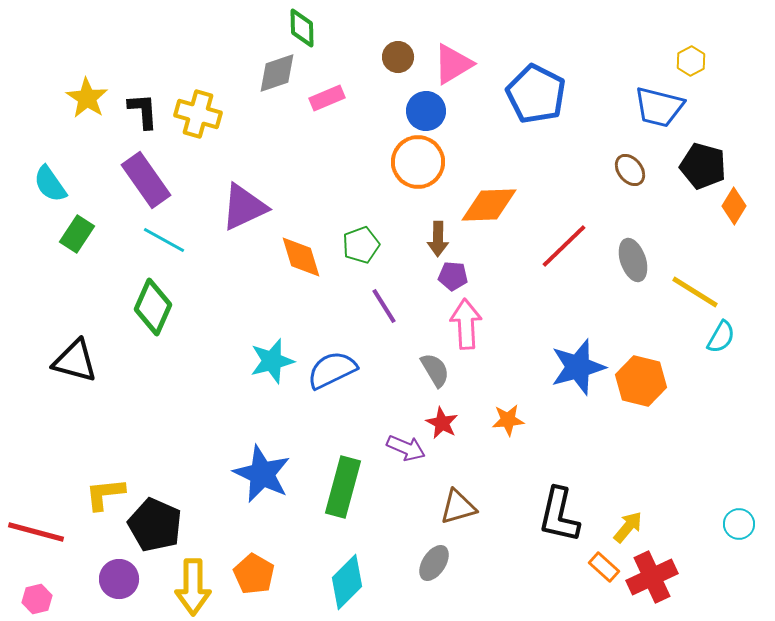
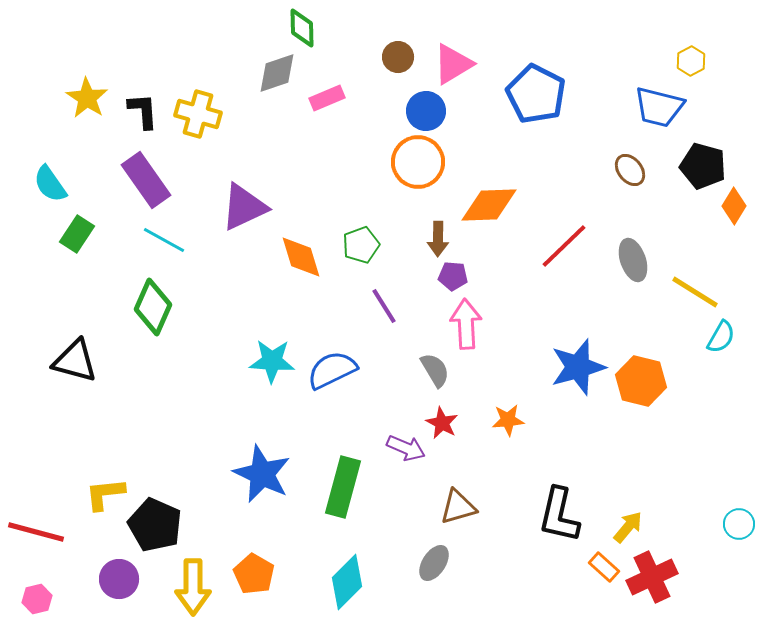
cyan star at (272, 361): rotated 18 degrees clockwise
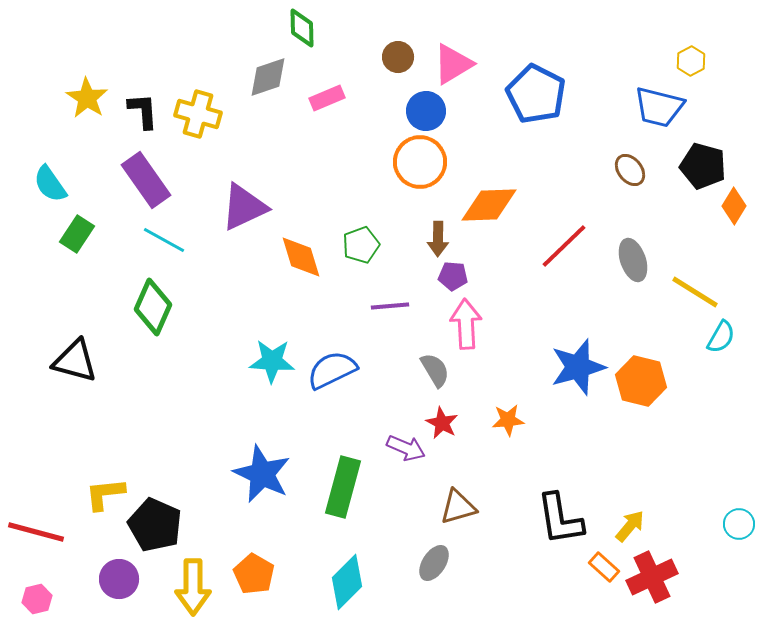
gray diamond at (277, 73): moved 9 px left, 4 px down
orange circle at (418, 162): moved 2 px right
purple line at (384, 306): moved 6 px right; rotated 63 degrees counterclockwise
black L-shape at (559, 515): moved 1 px right, 4 px down; rotated 22 degrees counterclockwise
yellow arrow at (628, 527): moved 2 px right, 1 px up
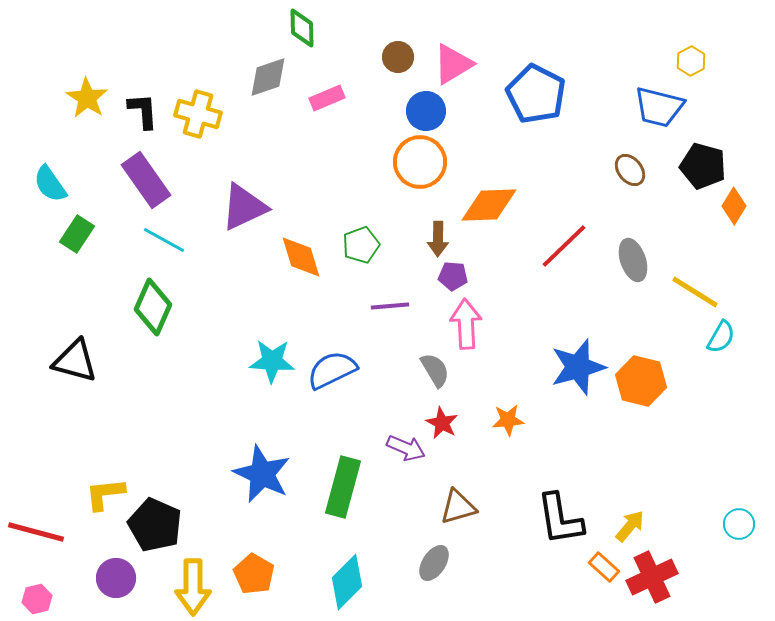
purple circle at (119, 579): moved 3 px left, 1 px up
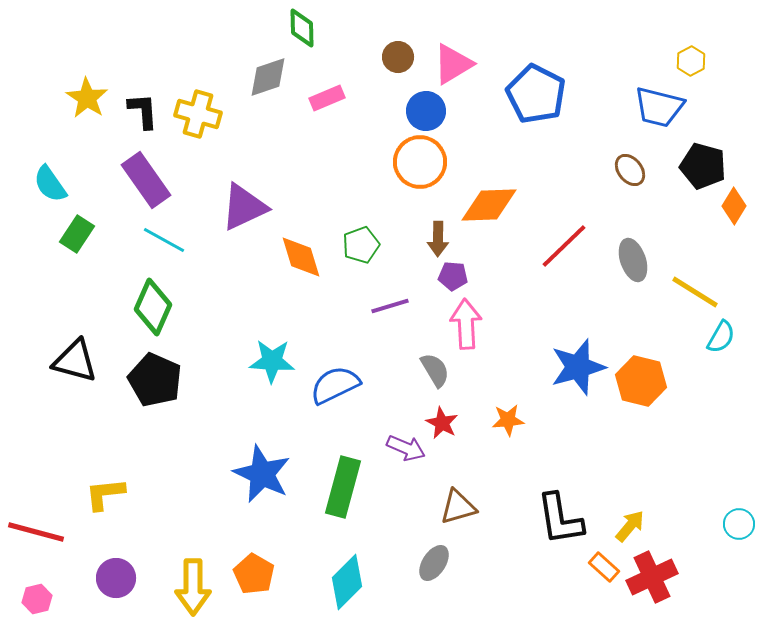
purple line at (390, 306): rotated 12 degrees counterclockwise
blue semicircle at (332, 370): moved 3 px right, 15 px down
black pentagon at (155, 525): moved 145 px up
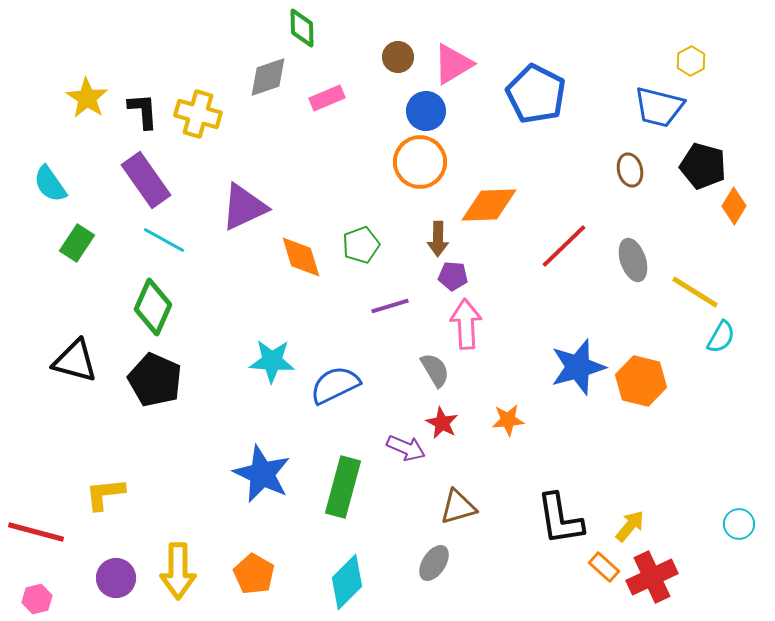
brown ellipse at (630, 170): rotated 24 degrees clockwise
green rectangle at (77, 234): moved 9 px down
yellow arrow at (193, 587): moved 15 px left, 16 px up
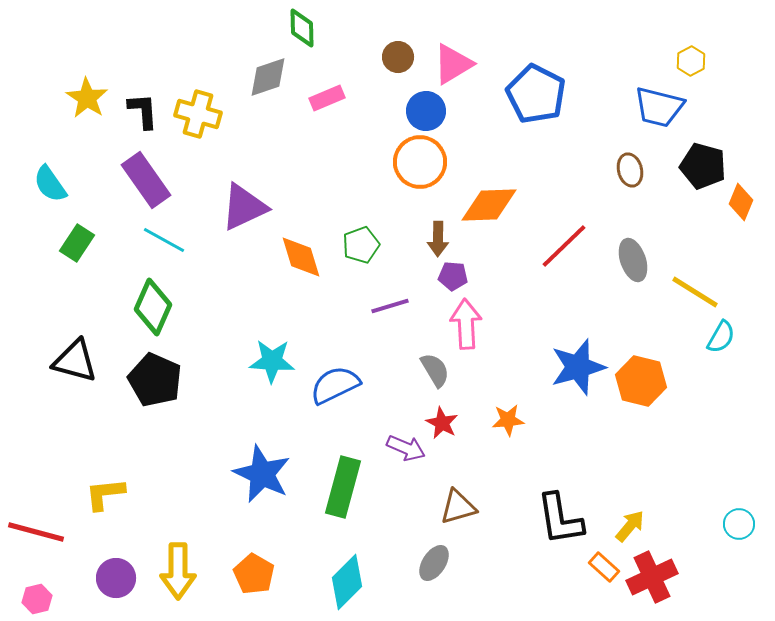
orange diamond at (734, 206): moved 7 px right, 4 px up; rotated 9 degrees counterclockwise
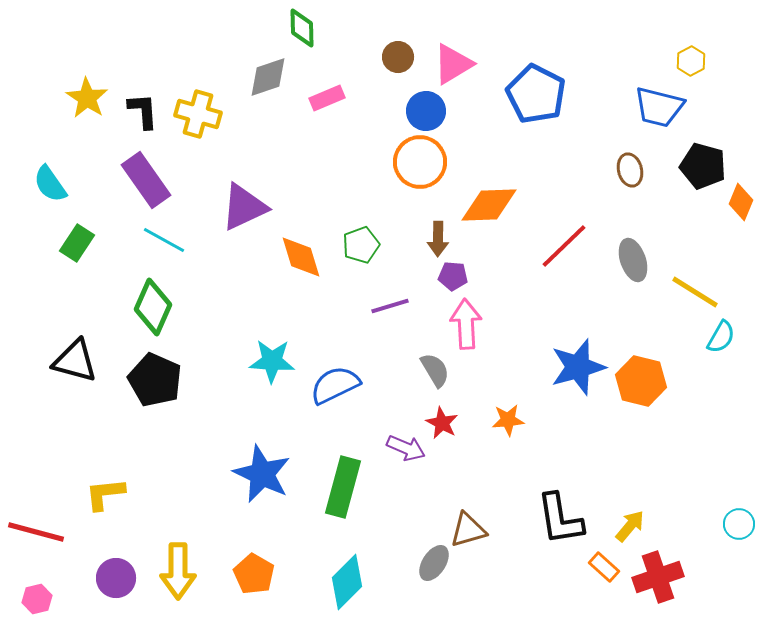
brown triangle at (458, 507): moved 10 px right, 23 px down
red cross at (652, 577): moved 6 px right; rotated 6 degrees clockwise
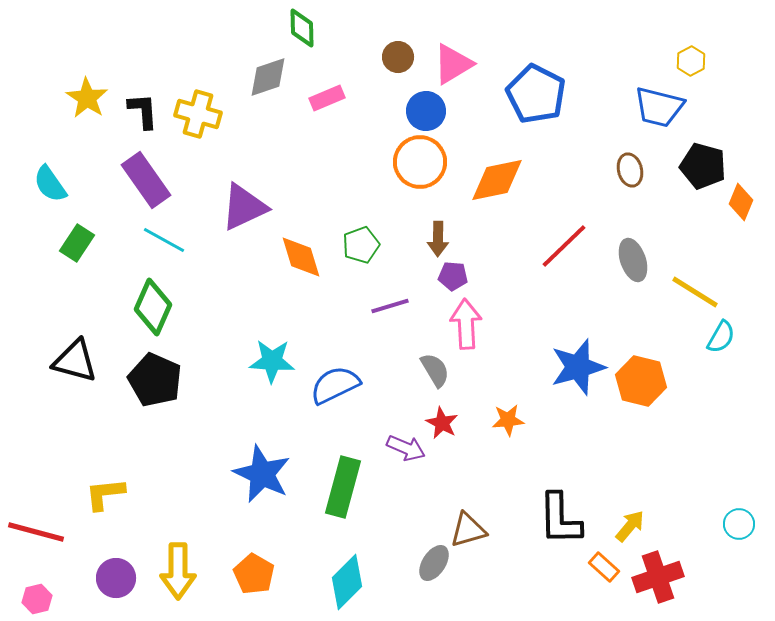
orange diamond at (489, 205): moved 8 px right, 25 px up; rotated 10 degrees counterclockwise
black L-shape at (560, 519): rotated 8 degrees clockwise
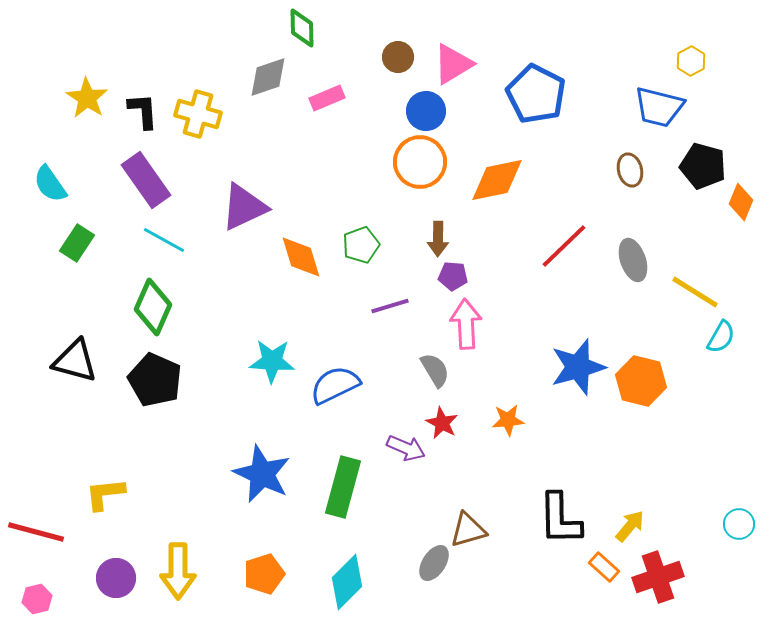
orange pentagon at (254, 574): moved 10 px right; rotated 24 degrees clockwise
